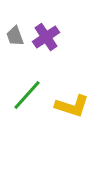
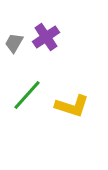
gray trapezoid: moved 1 px left, 7 px down; rotated 50 degrees clockwise
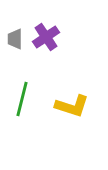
gray trapezoid: moved 1 px right, 4 px up; rotated 30 degrees counterclockwise
green line: moved 5 px left, 4 px down; rotated 28 degrees counterclockwise
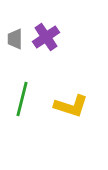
yellow L-shape: moved 1 px left
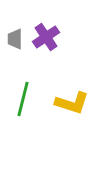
green line: moved 1 px right
yellow L-shape: moved 1 px right, 3 px up
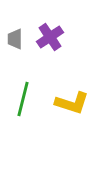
purple cross: moved 4 px right
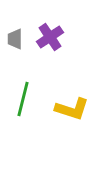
yellow L-shape: moved 6 px down
